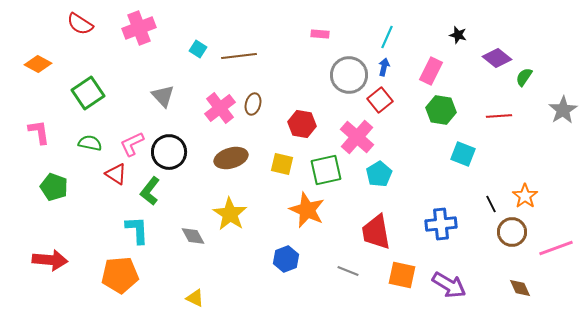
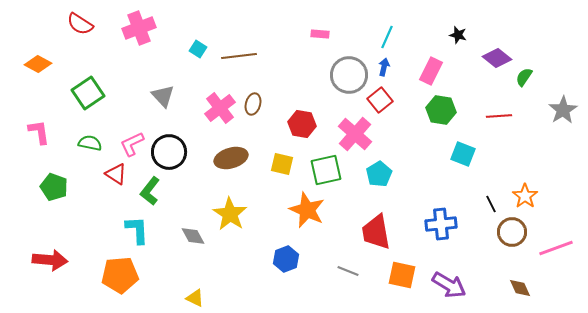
pink cross at (357, 137): moved 2 px left, 3 px up
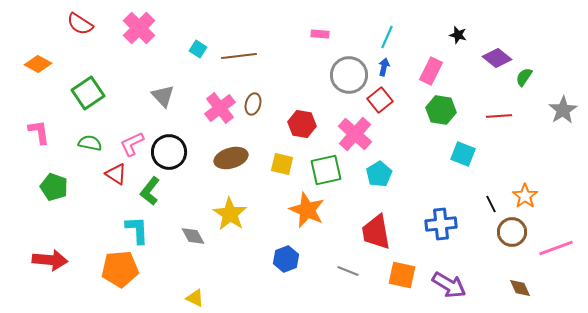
pink cross at (139, 28): rotated 24 degrees counterclockwise
orange pentagon at (120, 275): moved 6 px up
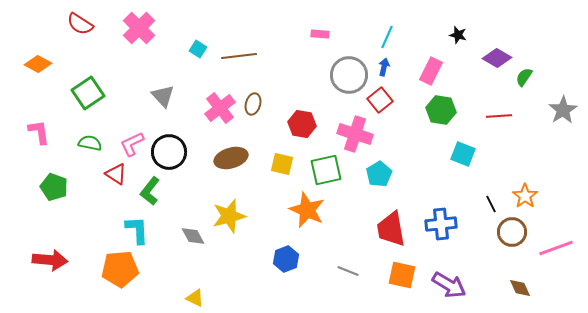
purple diamond at (497, 58): rotated 8 degrees counterclockwise
pink cross at (355, 134): rotated 24 degrees counterclockwise
yellow star at (230, 214): moved 1 px left, 2 px down; rotated 24 degrees clockwise
red trapezoid at (376, 232): moved 15 px right, 3 px up
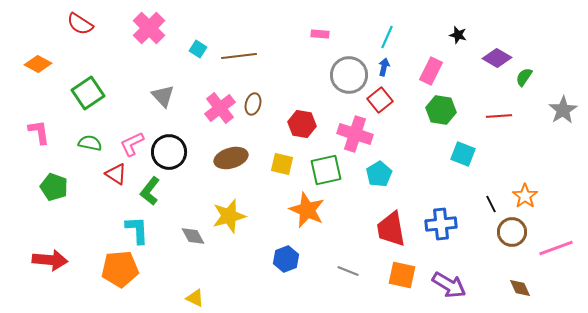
pink cross at (139, 28): moved 10 px right
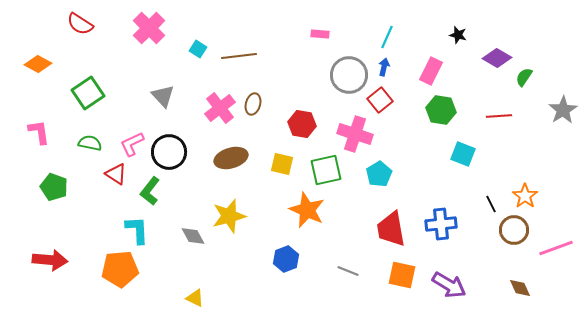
brown circle at (512, 232): moved 2 px right, 2 px up
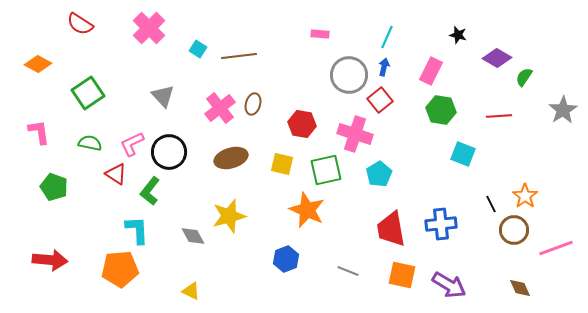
yellow triangle at (195, 298): moved 4 px left, 7 px up
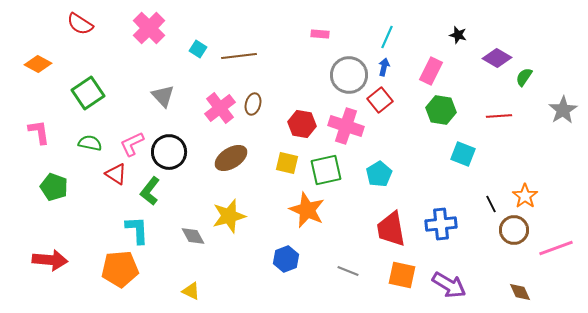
pink cross at (355, 134): moved 9 px left, 8 px up
brown ellipse at (231, 158): rotated 16 degrees counterclockwise
yellow square at (282, 164): moved 5 px right, 1 px up
brown diamond at (520, 288): moved 4 px down
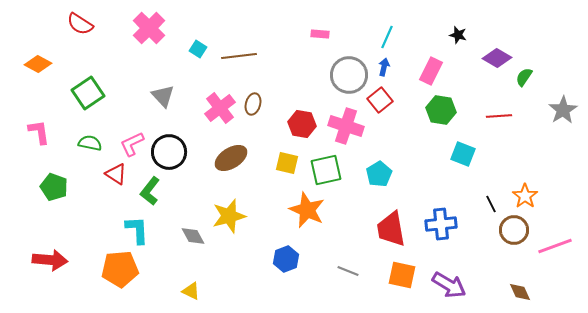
pink line at (556, 248): moved 1 px left, 2 px up
